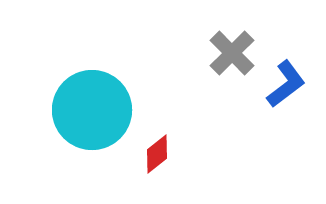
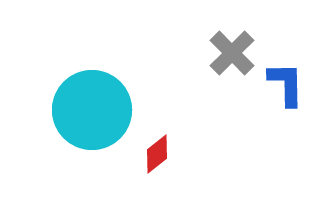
blue L-shape: rotated 54 degrees counterclockwise
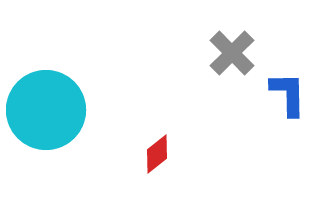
blue L-shape: moved 2 px right, 10 px down
cyan circle: moved 46 px left
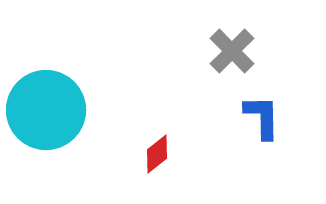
gray cross: moved 2 px up
blue L-shape: moved 26 px left, 23 px down
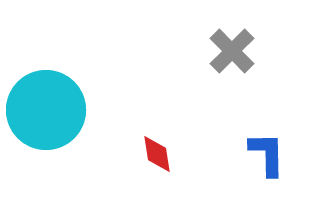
blue L-shape: moved 5 px right, 37 px down
red diamond: rotated 60 degrees counterclockwise
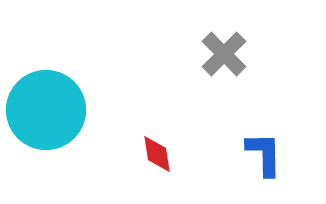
gray cross: moved 8 px left, 3 px down
blue L-shape: moved 3 px left
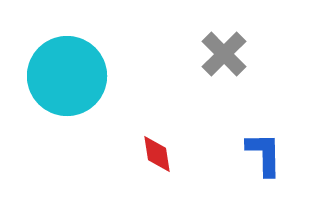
cyan circle: moved 21 px right, 34 px up
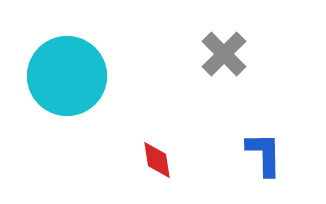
red diamond: moved 6 px down
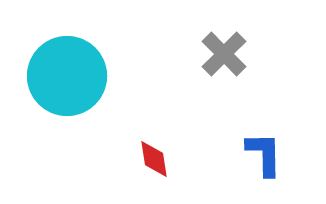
red diamond: moved 3 px left, 1 px up
